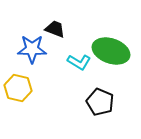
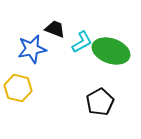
blue star: rotated 12 degrees counterclockwise
cyan L-shape: moved 3 px right, 20 px up; rotated 60 degrees counterclockwise
black pentagon: rotated 20 degrees clockwise
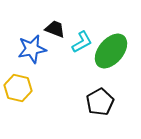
green ellipse: rotated 69 degrees counterclockwise
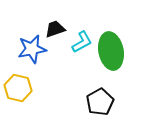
black trapezoid: rotated 40 degrees counterclockwise
green ellipse: rotated 51 degrees counterclockwise
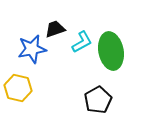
black pentagon: moved 2 px left, 2 px up
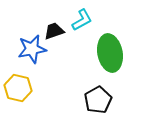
black trapezoid: moved 1 px left, 2 px down
cyan L-shape: moved 22 px up
green ellipse: moved 1 px left, 2 px down
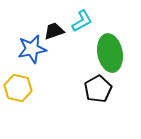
cyan L-shape: moved 1 px down
black pentagon: moved 11 px up
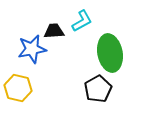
black trapezoid: rotated 15 degrees clockwise
